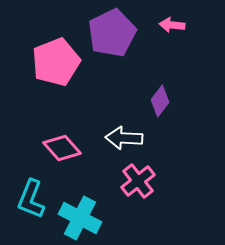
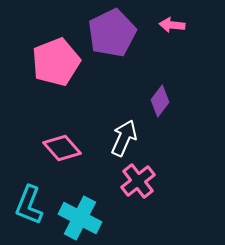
white arrow: rotated 111 degrees clockwise
cyan L-shape: moved 2 px left, 6 px down
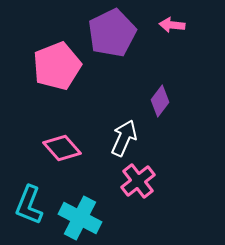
pink pentagon: moved 1 px right, 4 px down
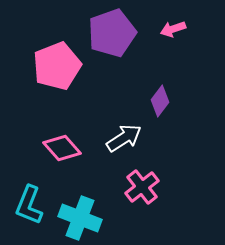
pink arrow: moved 1 px right, 4 px down; rotated 25 degrees counterclockwise
purple pentagon: rotated 6 degrees clockwise
white arrow: rotated 33 degrees clockwise
pink cross: moved 4 px right, 6 px down
cyan cross: rotated 6 degrees counterclockwise
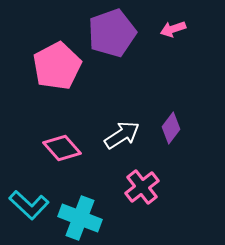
pink pentagon: rotated 6 degrees counterclockwise
purple diamond: moved 11 px right, 27 px down
white arrow: moved 2 px left, 3 px up
cyan L-shape: rotated 69 degrees counterclockwise
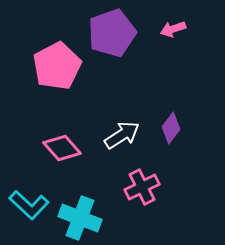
pink cross: rotated 12 degrees clockwise
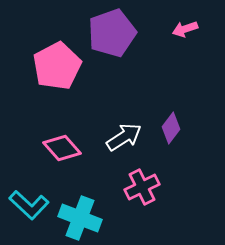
pink arrow: moved 12 px right
white arrow: moved 2 px right, 2 px down
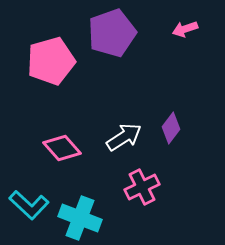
pink pentagon: moved 6 px left, 5 px up; rotated 12 degrees clockwise
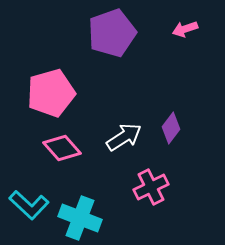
pink pentagon: moved 32 px down
pink cross: moved 9 px right
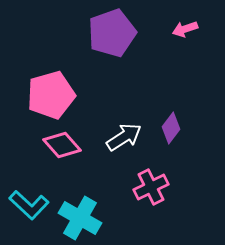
pink pentagon: moved 2 px down
pink diamond: moved 3 px up
cyan cross: rotated 9 degrees clockwise
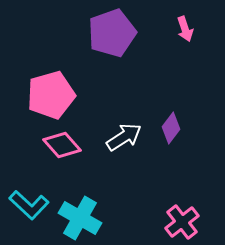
pink arrow: rotated 90 degrees counterclockwise
pink cross: moved 31 px right, 35 px down; rotated 12 degrees counterclockwise
